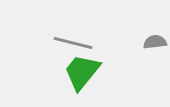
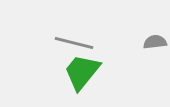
gray line: moved 1 px right
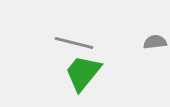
green trapezoid: moved 1 px right, 1 px down
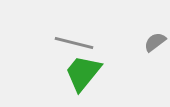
gray semicircle: rotated 30 degrees counterclockwise
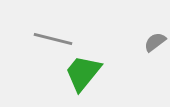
gray line: moved 21 px left, 4 px up
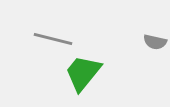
gray semicircle: rotated 130 degrees counterclockwise
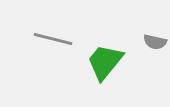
green trapezoid: moved 22 px right, 11 px up
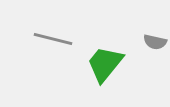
green trapezoid: moved 2 px down
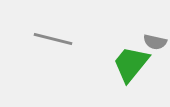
green trapezoid: moved 26 px right
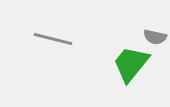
gray semicircle: moved 5 px up
